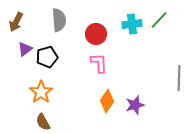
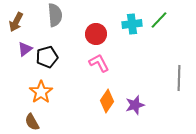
gray semicircle: moved 4 px left, 5 px up
pink L-shape: rotated 25 degrees counterclockwise
brown semicircle: moved 11 px left
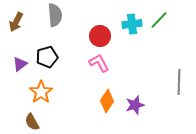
red circle: moved 4 px right, 2 px down
purple triangle: moved 5 px left, 15 px down
gray line: moved 4 px down
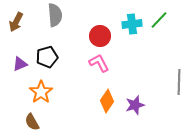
purple triangle: rotated 14 degrees clockwise
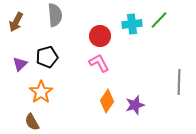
purple triangle: rotated 21 degrees counterclockwise
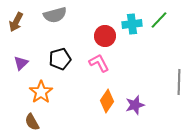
gray semicircle: rotated 80 degrees clockwise
red circle: moved 5 px right
black pentagon: moved 13 px right, 2 px down
purple triangle: moved 1 px right, 1 px up
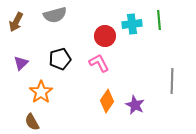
green line: rotated 48 degrees counterclockwise
gray line: moved 7 px left, 1 px up
purple star: rotated 30 degrees counterclockwise
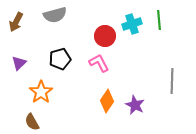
cyan cross: rotated 12 degrees counterclockwise
purple triangle: moved 2 px left
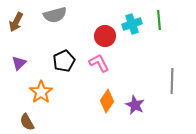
black pentagon: moved 4 px right, 2 px down; rotated 10 degrees counterclockwise
brown semicircle: moved 5 px left
